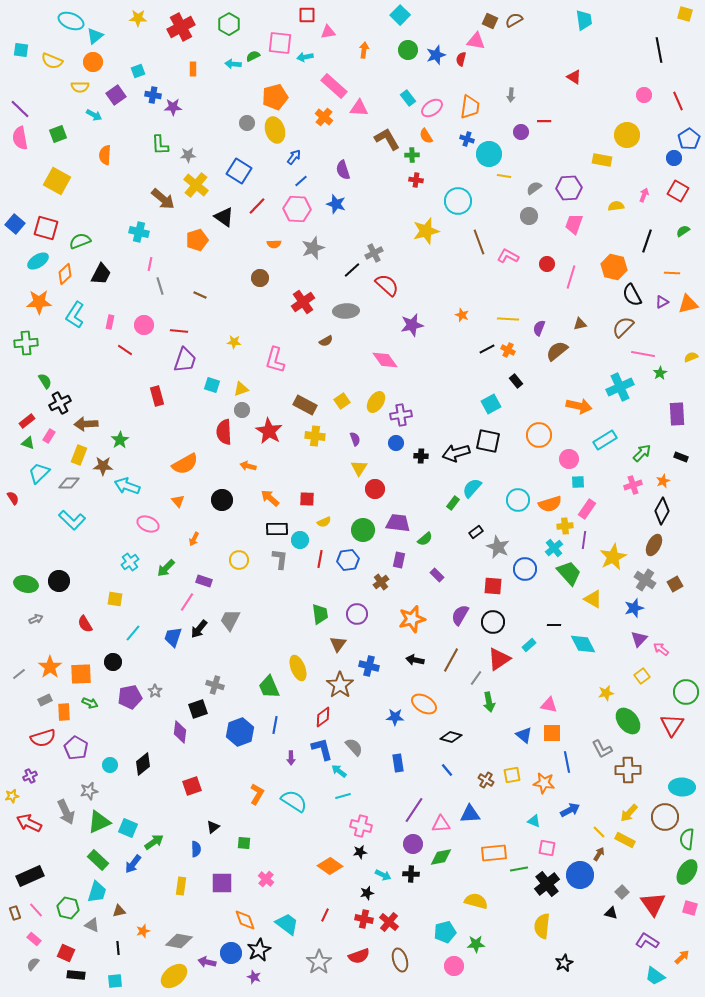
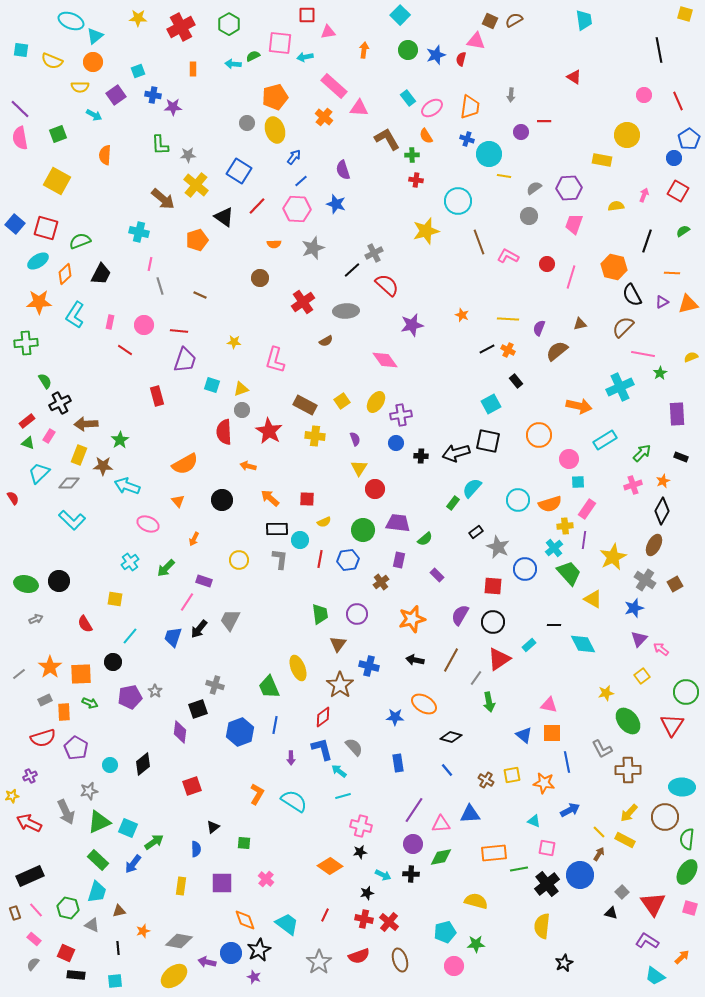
cyan line at (133, 633): moved 3 px left, 3 px down
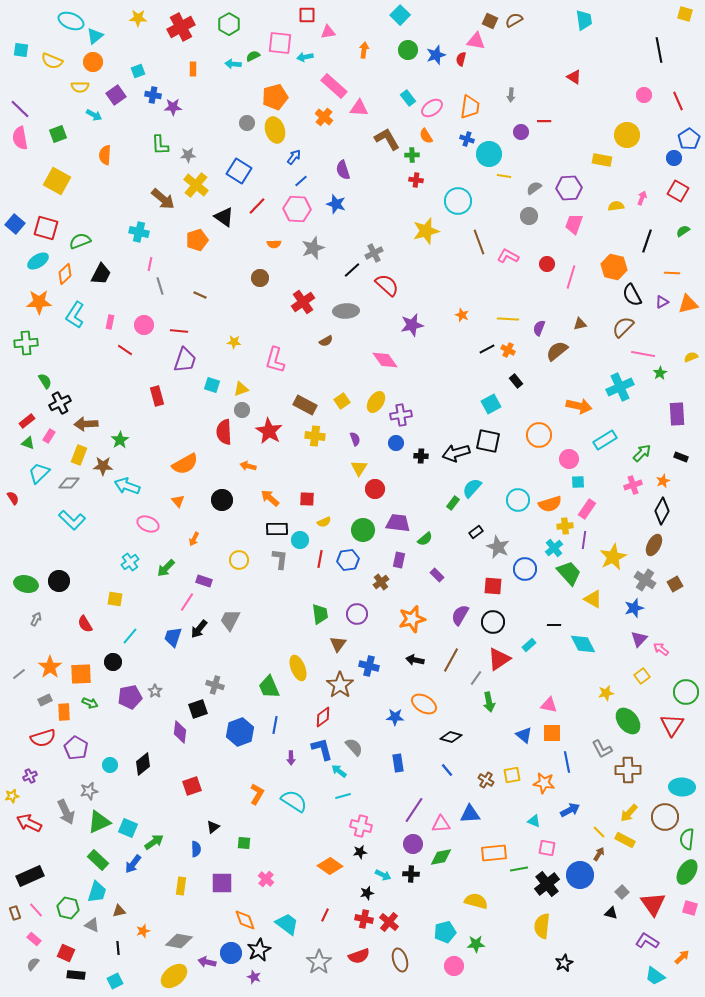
pink arrow at (644, 195): moved 2 px left, 3 px down
gray arrow at (36, 619): rotated 40 degrees counterclockwise
cyan square at (115, 981): rotated 21 degrees counterclockwise
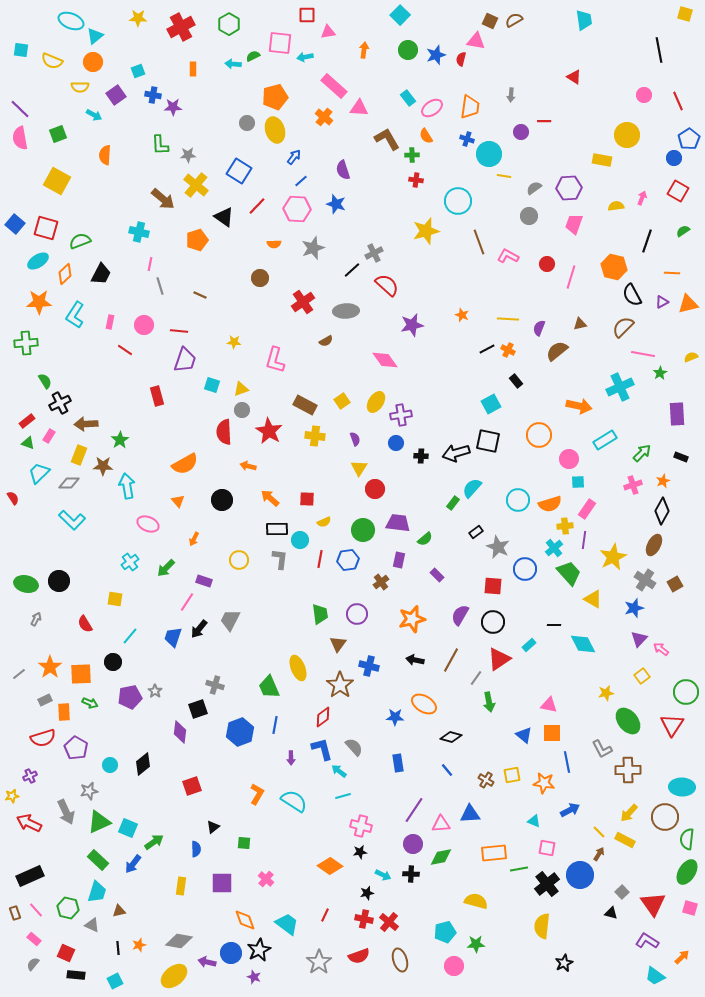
cyan arrow at (127, 486): rotated 60 degrees clockwise
orange star at (143, 931): moved 4 px left, 14 px down
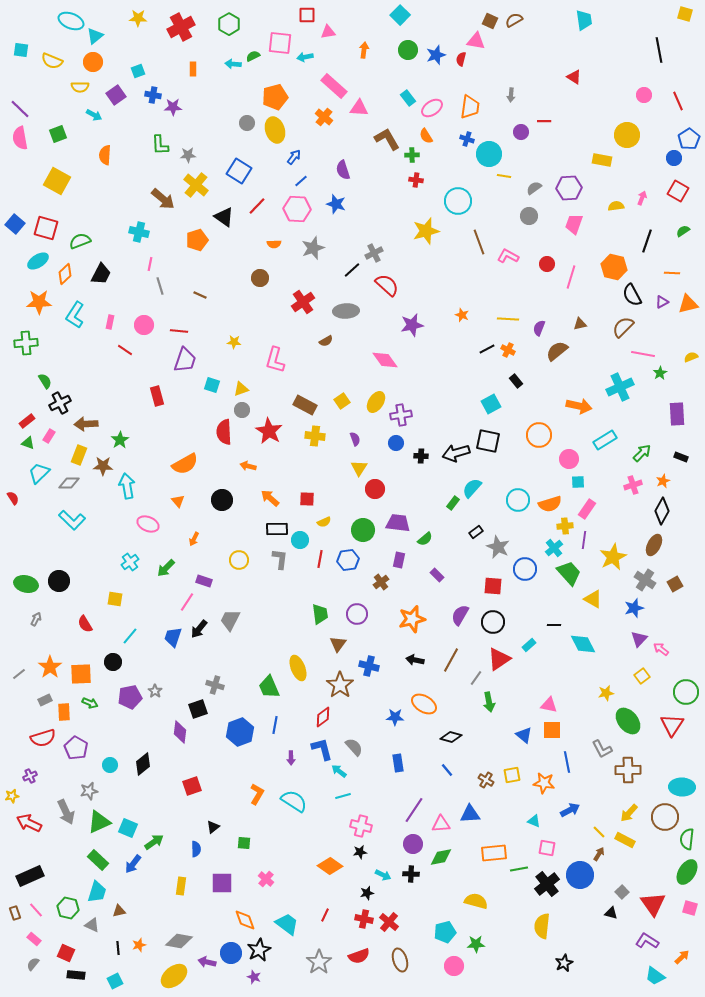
orange square at (552, 733): moved 3 px up
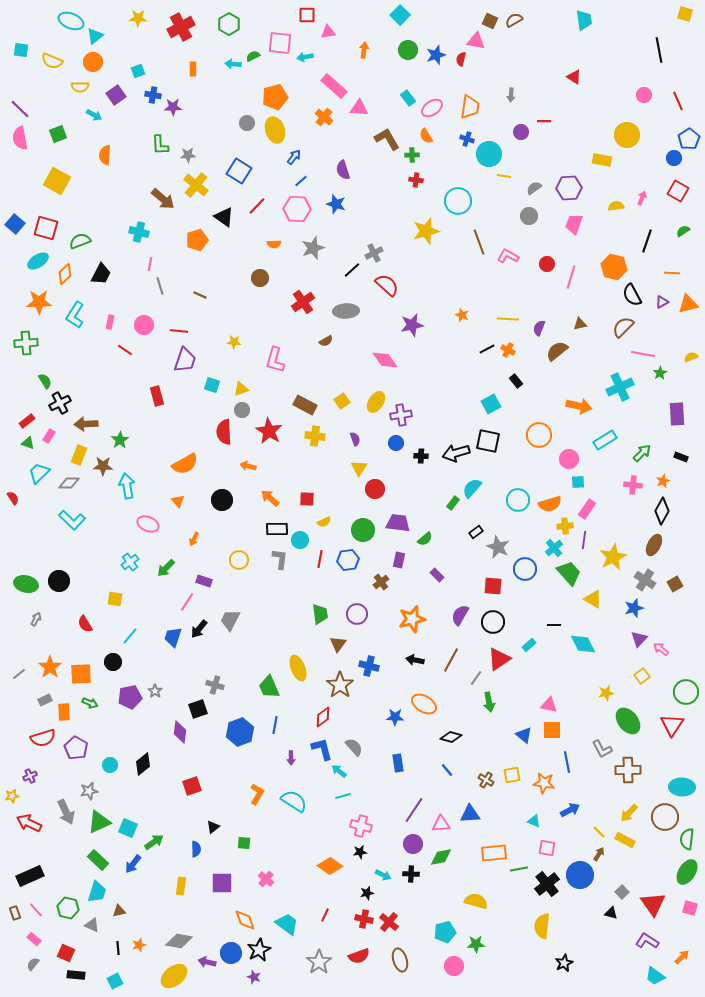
pink cross at (633, 485): rotated 24 degrees clockwise
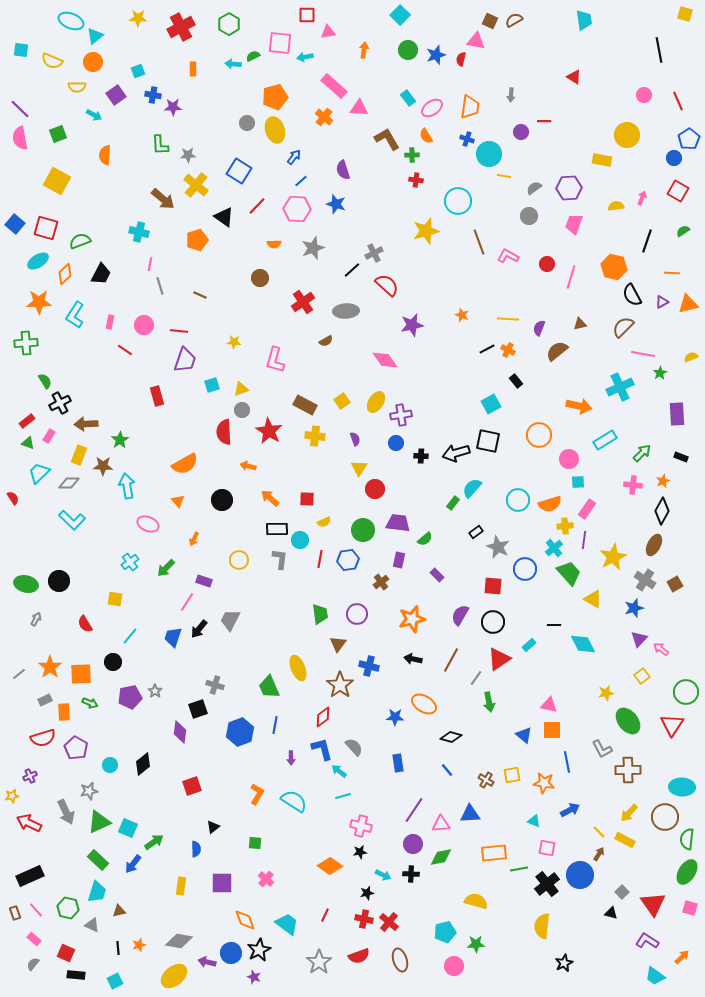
yellow semicircle at (80, 87): moved 3 px left
cyan square at (212, 385): rotated 35 degrees counterclockwise
black arrow at (415, 660): moved 2 px left, 1 px up
green square at (244, 843): moved 11 px right
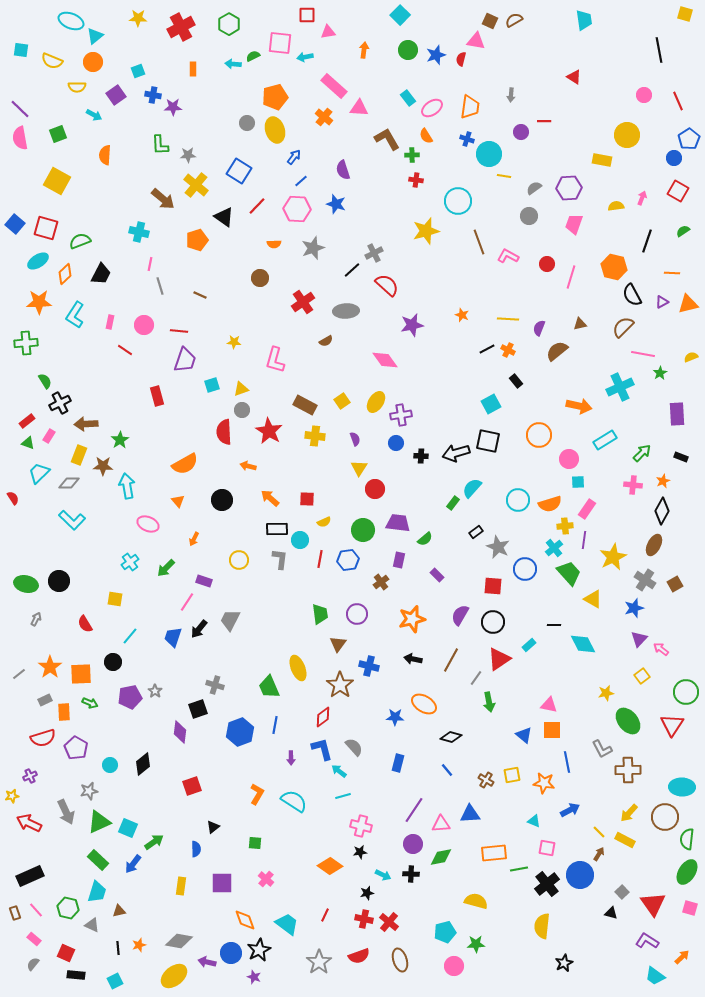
blue rectangle at (398, 763): rotated 24 degrees clockwise
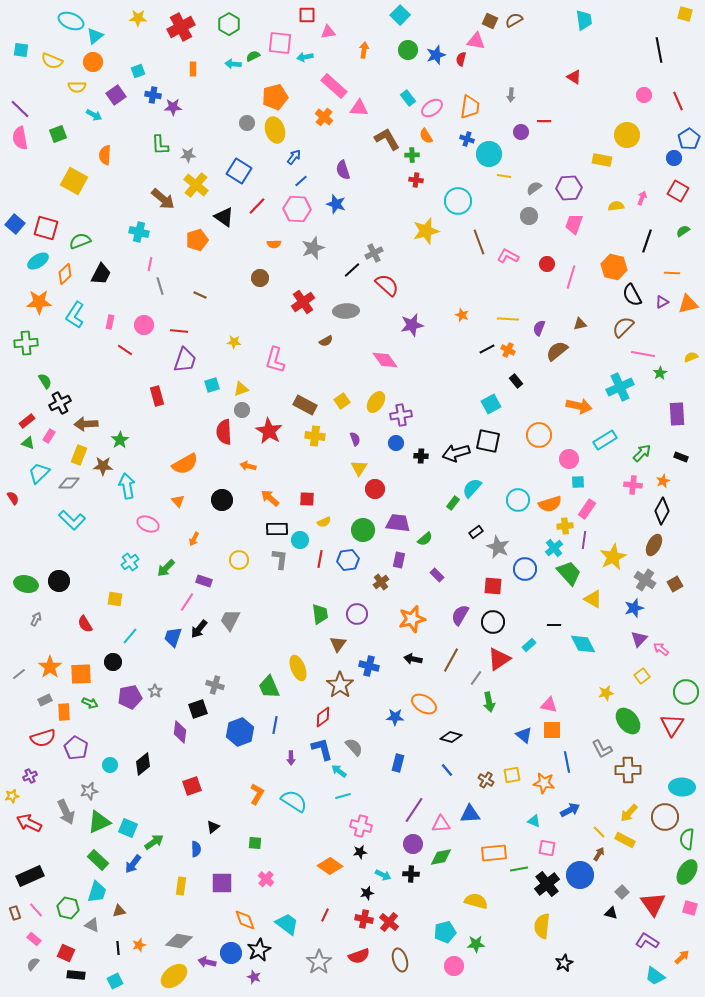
yellow square at (57, 181): moved 17 px right
